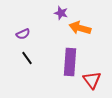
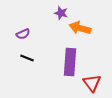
black line: rotated 32 degrees counterclockwise
red triangle: moved 3 px down
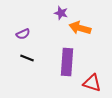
purple rectangle: moved 3 px left
red triangle: rotated 36 degrees counterclockwise
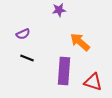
purple star: moved 2 px left, 3 px up; rotated 24 degrees counterclockwise
orange arrow: moved 14 px down; rotated 25 degrees clockwise
purple rectangle: moved 3 px left, 9 px down
red triangle: moved 1 px right, 1 px up
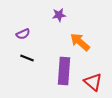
purple star: moved 5 px down
red triangle: rotated 24 degrees clockwise
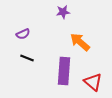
purple star: moved 4 px right, 3 px up
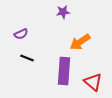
purple semicircle: moved 2 px left
orange arrow: rotated 75 degrees counterclockwise
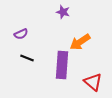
purple star: rotated 24 degrees clockwise
purple rectangle: moved 2 px left, 6 px up
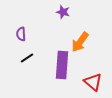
purple semicircle: rotated 112 degrees clockwise
orange arrow: rotated 20 degrees counterclockwise
black line: rotated 56 degrees counterclockwise
